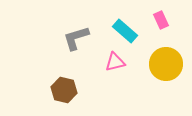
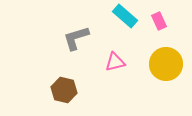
pink rectangle: moved 2 px left, 1 px down
cyan rectangle: moved 15 px up
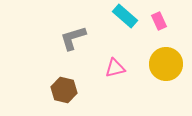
gray L-shape: moved 3 px left
pink triangle: moved 6 px down
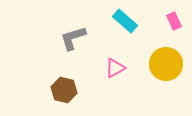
cyan rectangle: moved 5 px down
pink rectangle: moved 15 px right
pink triangle: rotated 15 degrees counterclockwise
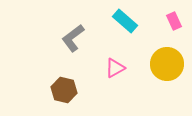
gray L-shape: rotated 20 degrees counterclockwise
yellow circle: moved 1 px right
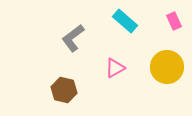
yellow circle: moved 3 px down
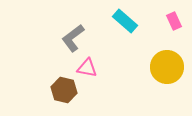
pink triangle: moved 28 px left; rotated 40 degrees clockwise
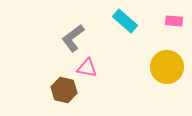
pink rectangle: rotated 60 degrees counterclockwise
